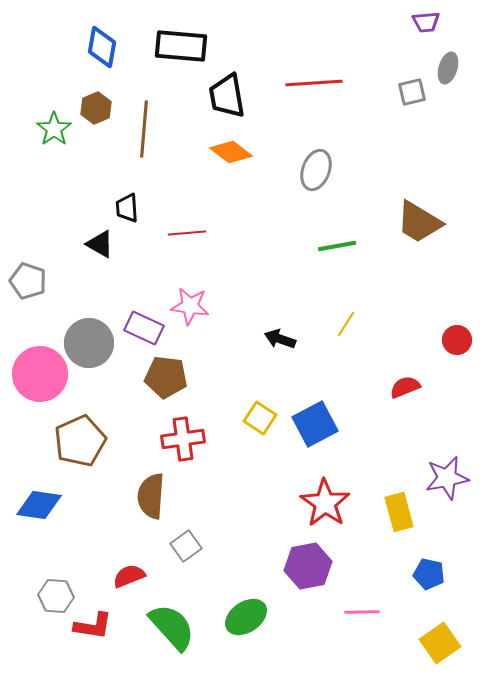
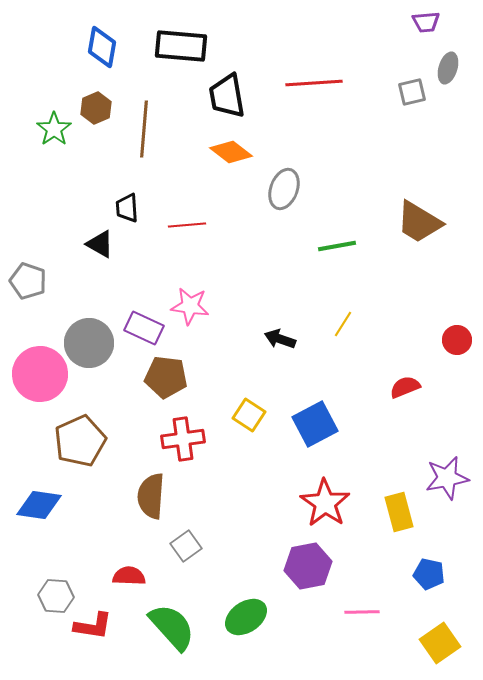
gray ellipse at (316, 170): moved 32 px left, 19 px down
red line at (187, 233): moved 8 px up
yellow line at (346, 324): moved 3 px left
yellow square at (260, 418): moved 11 px left, 3 px up
red semicircle at (129, 576): rotated 24 degrees clockwise
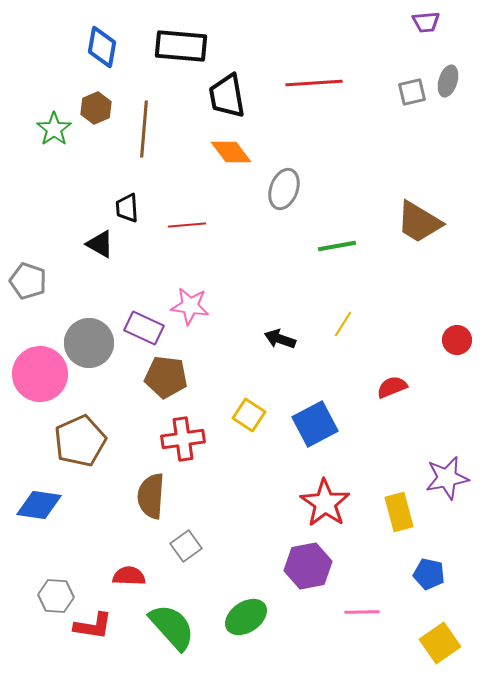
gray ellipse at (448, 68): moved 13 px down
orange diamond at (231, 152): rotated 15 degrees clockwise
red semicircle at (405, 387): moved 13 px left
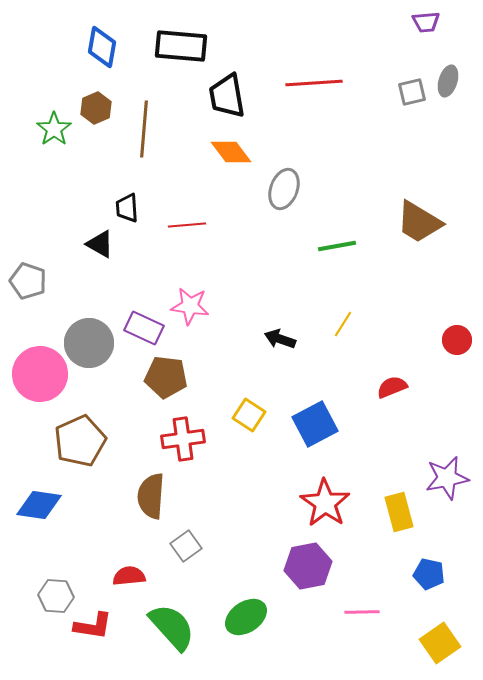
red semicircle at (129, 576): rotated 8 degrees counterclockwise
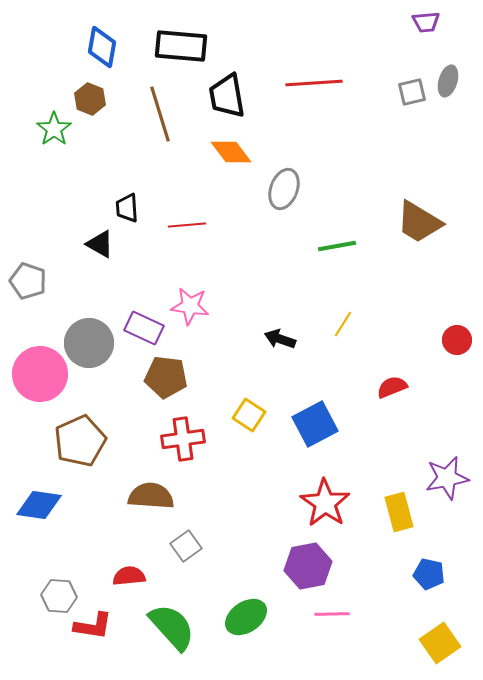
brown hexagon at (96, 108): moved 6 px left, 9 px up; rotated 16 degrees counterclockwise
brown line at (144, 129): moved 16 px right, 15 px up; rotated 22 degrees counterclockwise
brown semicircle at (151, 496): rotated 90 degrees clockwise
gray hexagon at (56, 596): moved 3 px right
pink line at (362, 612): moved 30 px left, 2 px down
